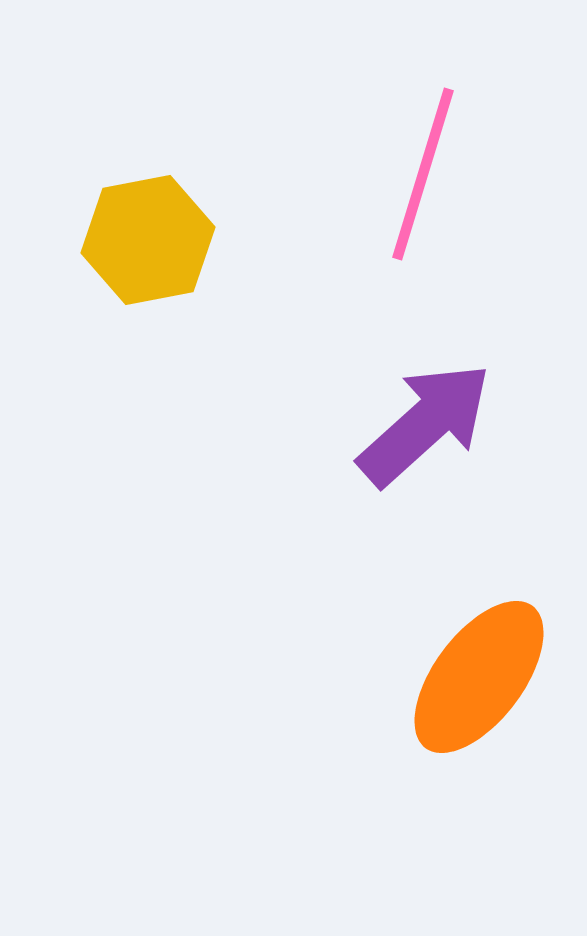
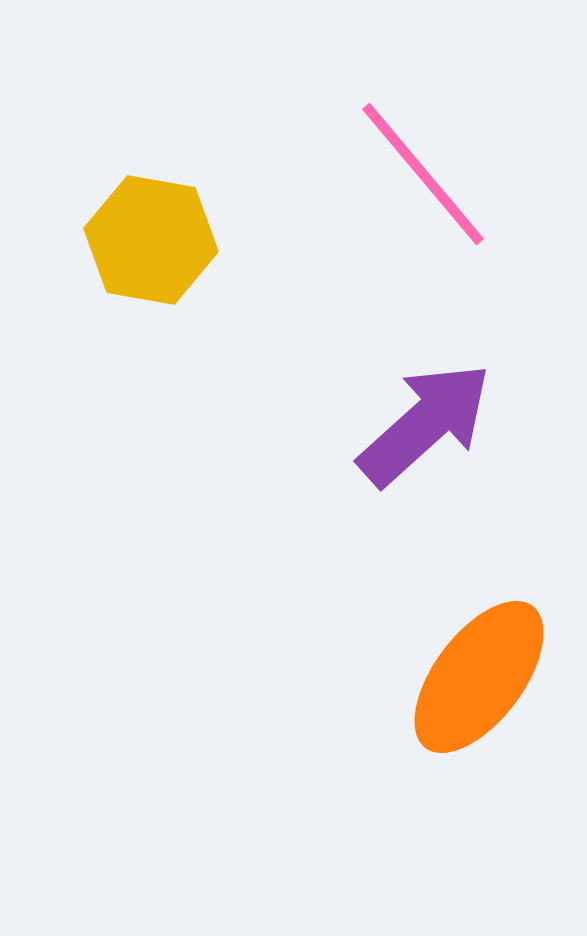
pink line: rotated 57 degrees counterclockwise
yellow hexagon: moved 3 px right; rotated 21 degrees clockwise
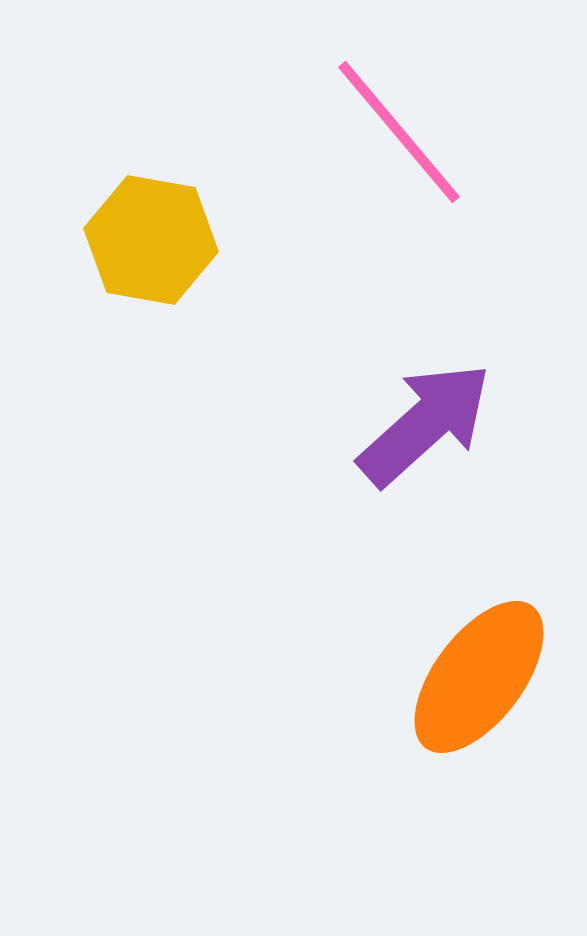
pink line: moved 24 px left, 42 px up
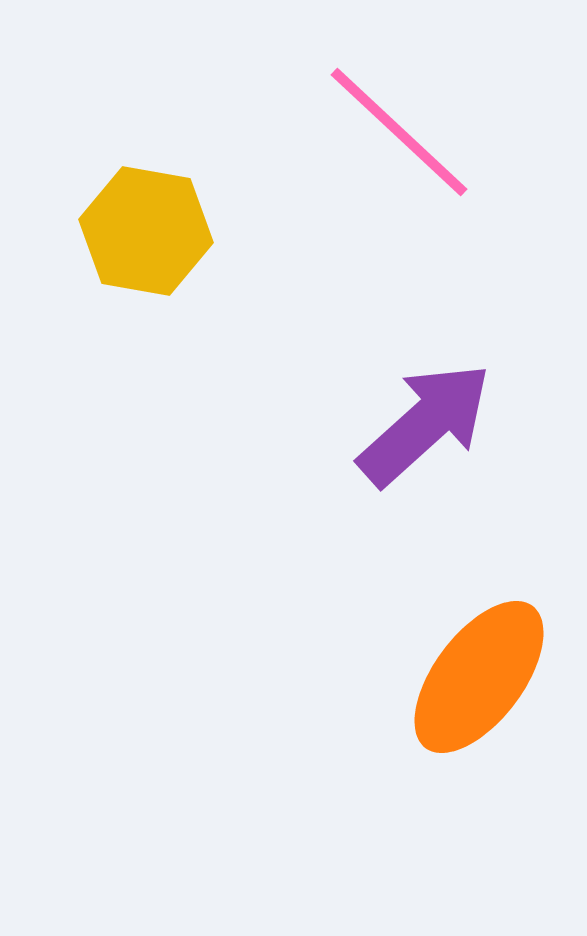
pink line: rotated 7 degrees counterclockwise
yellow hexagon: moved 5 px left, 9 px up
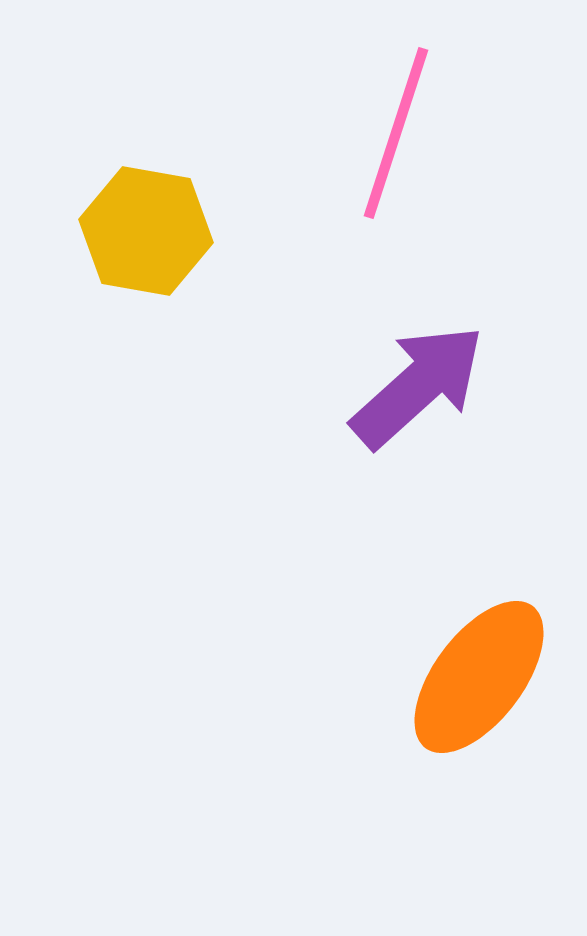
pink line: moved 3 px left, 1 px down; rotated 65 degrees clockwise
purple arrow: moved 7 px left, 38 px up
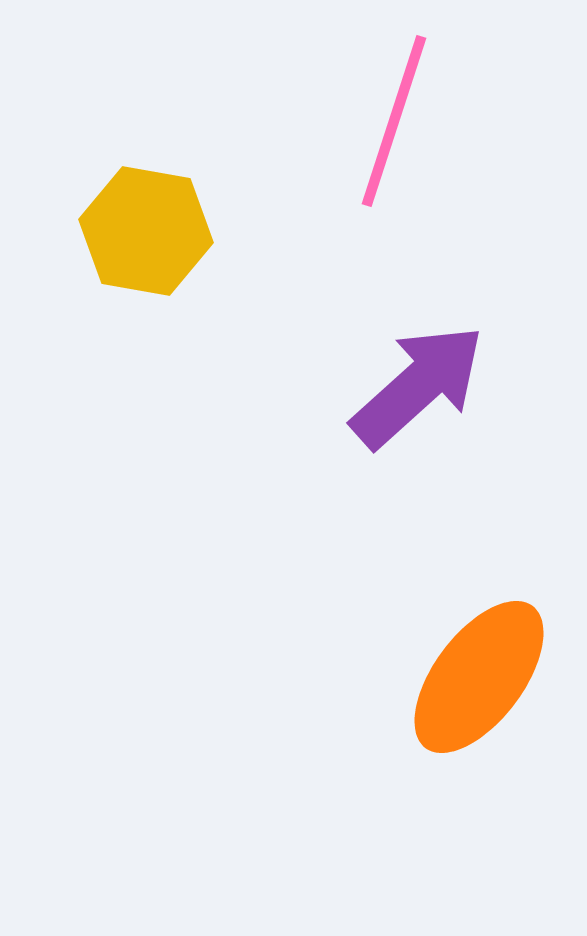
pink line: moved 2 px left, 12 px up
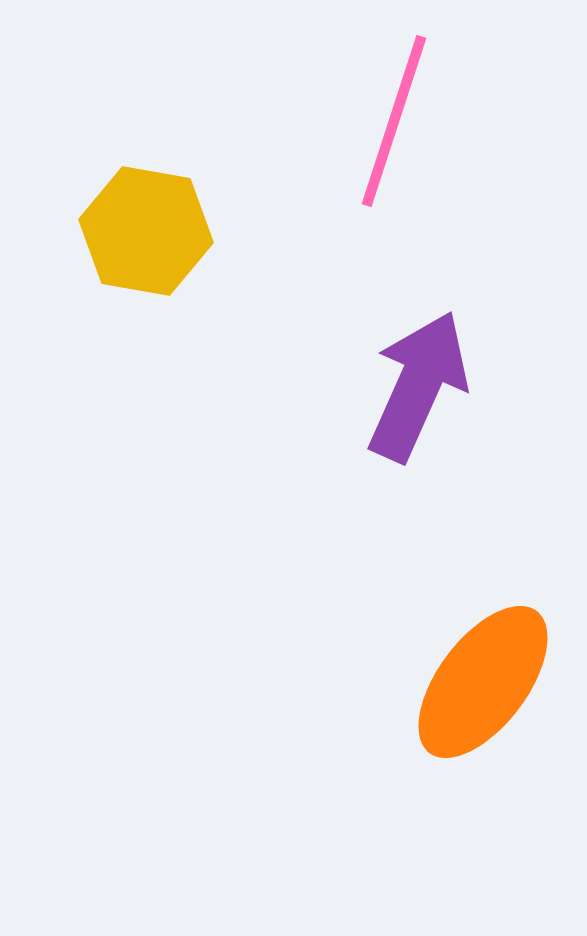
purple arrow: rotated 24 degrees counterclockwise
orange ellipse: moved 4 px right, 5 px down
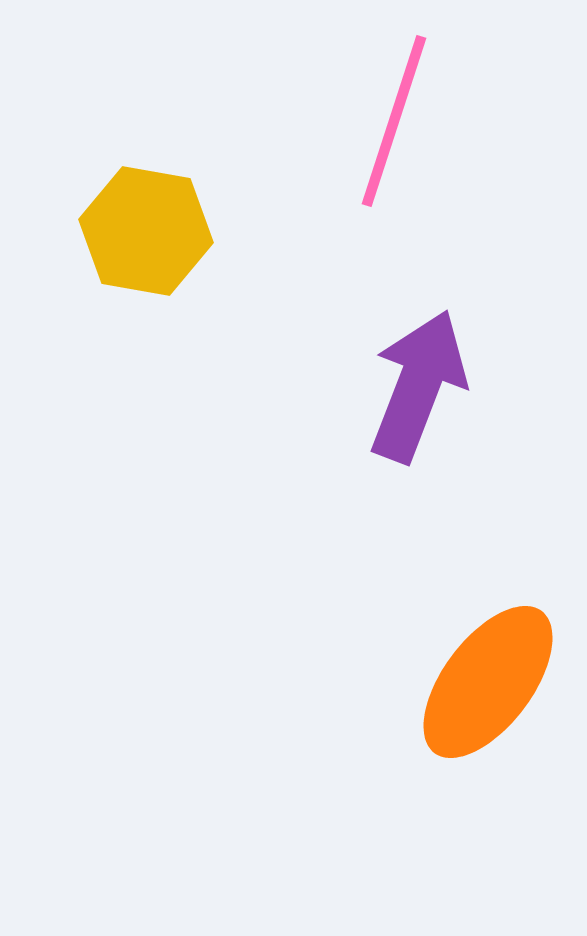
purple arrow: rotated 3 degrees counterclockwise
orange ellipse: moved 5 px right
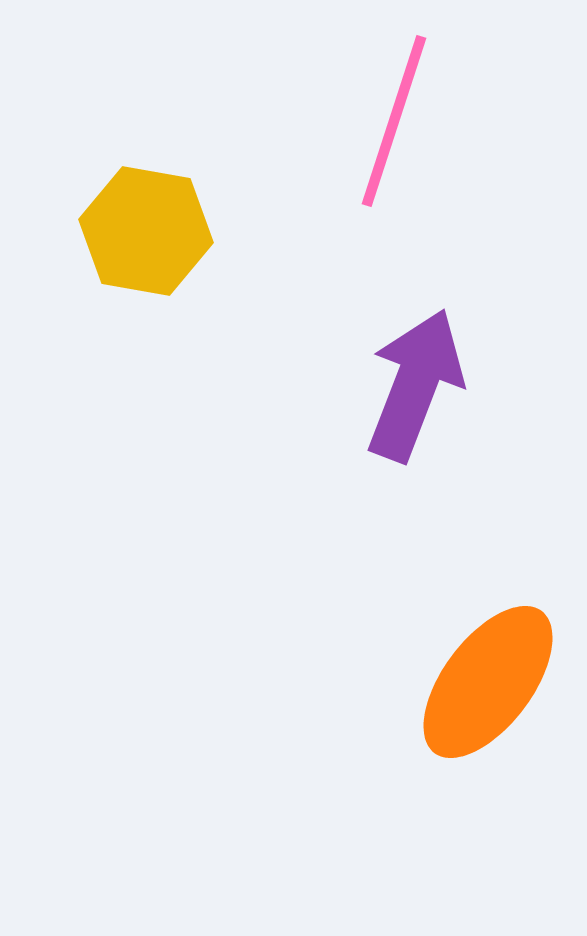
purple arrow: moved 3 px left, 1 px up
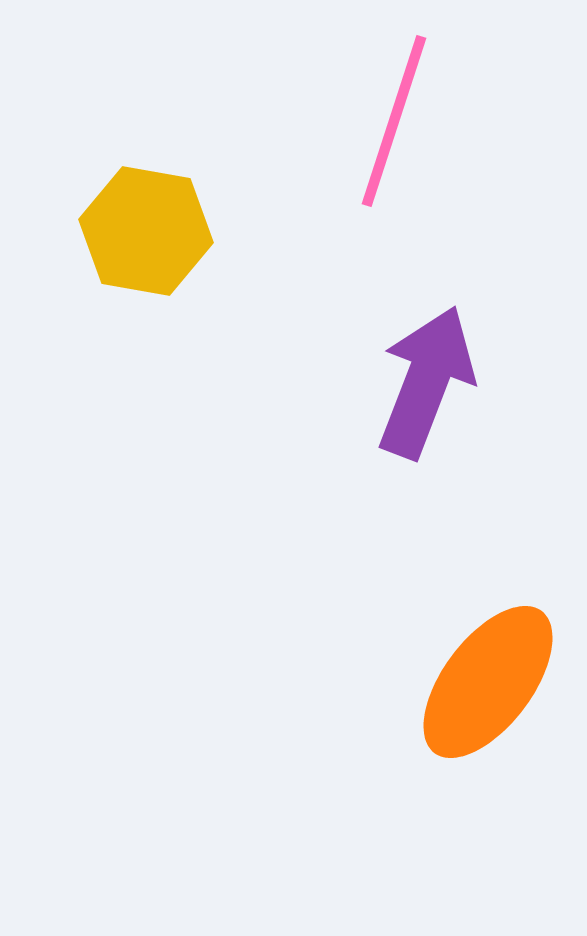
purple arrow: moved 11 px right, 3 px up
